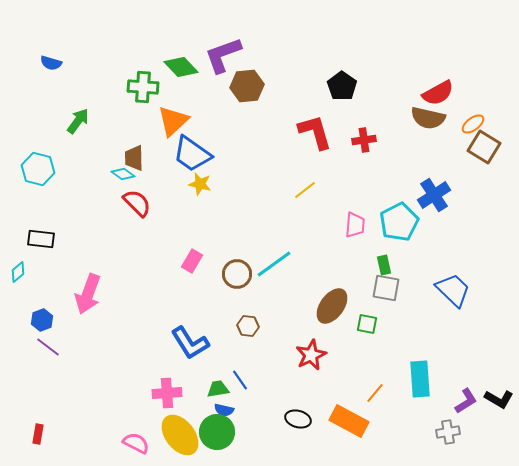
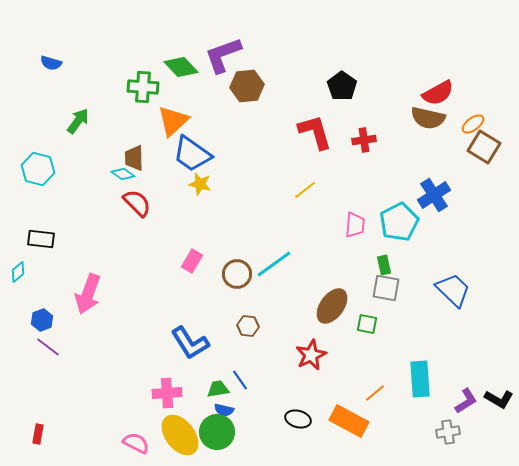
orange line at (375, 393): rotated 10 degrees clockwise
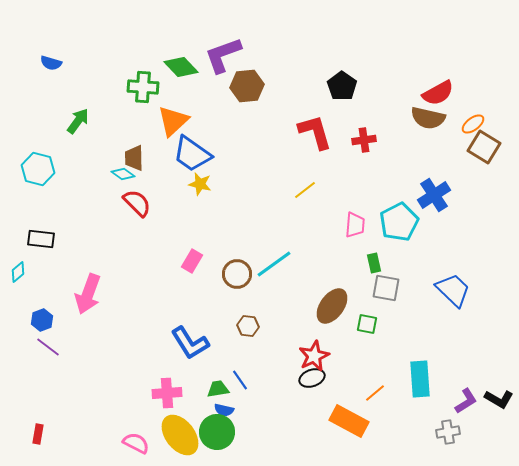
green rectangle at (384, 265): moved 10 px left, 2 px up
red star at (311, 355): moved 3 px right, 1 px down
black ellipse at (298, 419): moved 14 px right, 41 px up; rotated 35 degrees counterclockwise
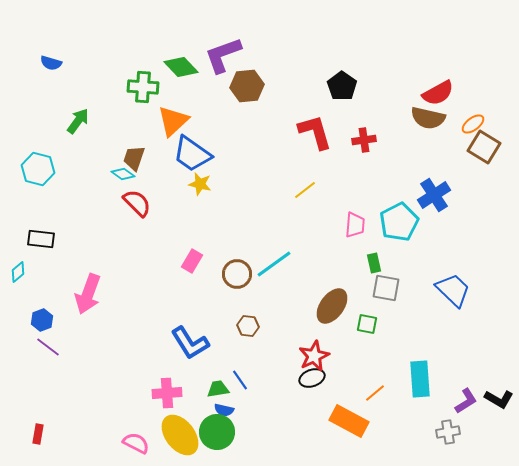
brown trapezoid at (134, 158): rotated 20 degrees clockwise
